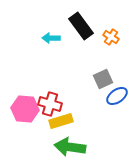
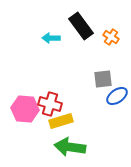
gray square: rotated 18 degrees clockwise
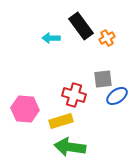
orange cross: moved 4 px left, 1 px down; rotated 28 degrees clockwise
red cross: moved 24 px right, 9 px up
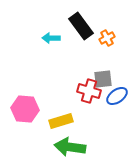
red cross: moved 15 px right, 4 px up
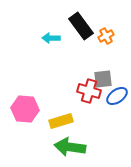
orange cross: moved 1 px left, 2 px up
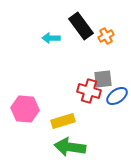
yellow rectangle: moved 2 px right
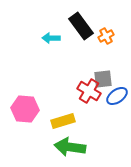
red cross: rotated 15 degrees clockwise
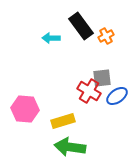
gray square: moved 1 px left, 1 px up
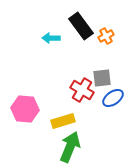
red cross: moved 7 px left, 1 px up
blue ellipse: moved 4 px left, 2 px down
green arrow: rotated 104 degrees clockwise
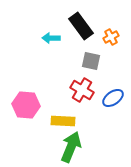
orange cross: moved 5 px right, 1 px down
gray square: moved 11 px left, 17 px up; rotated 18 degrees clockwise
pink hexagon: moved 1 px right, 4 px up
yellow rectangle: rotated 20 degrees clockwise
green arrow: moved 1 px right
